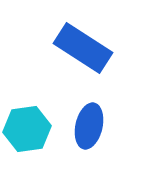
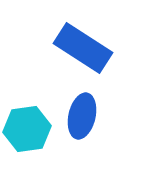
blue ellipse: moved 7 px left, 10 px up
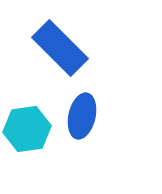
blue rectangle: moved 23 px left; rotated 12 degrees clockwise
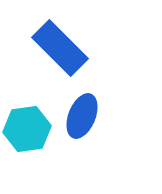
blue ellipse: rotated 9 degrees clockwise
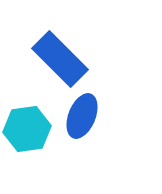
blue rectangle: moved 11 px down
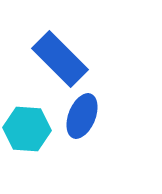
cyan hexagon: rotated 12 degrees clockwise
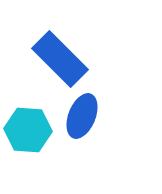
cyan hexagon: moved 1 px right, 1 px down
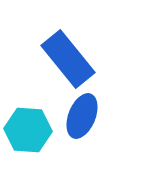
blue rectangle: moved 8 px right; rotated 6 degrees clockwise
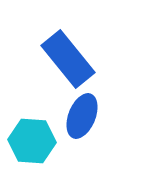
cyan hexagon: moved 4 px right, 11 px down
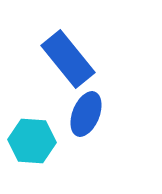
blue ellipse: moved 4 px right, 2 px up
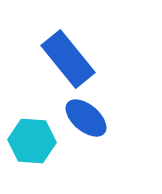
blue ellipse: moved 4 px down; rotated 72 degrees counterclockwise
